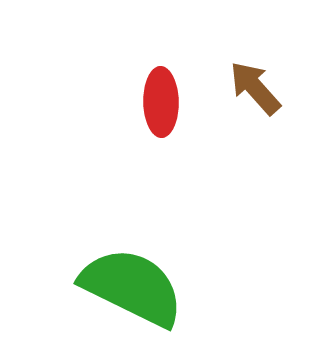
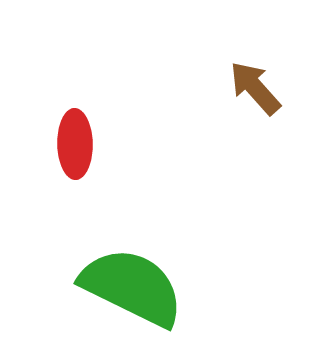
red ellipse: moved 86 px left, 42 px down
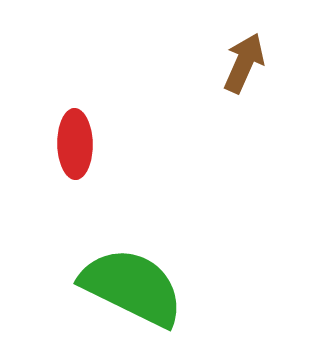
brown arrow: moved 11 px left, 25 px up; rotated 66 degrees clockwise
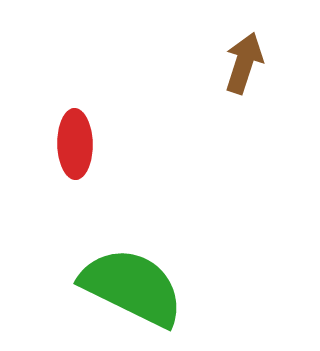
brown arrow: rotated 6 degrees counterclockwise
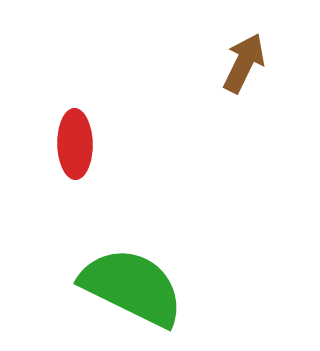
brown arrow: rotated 8 degrees clockwise
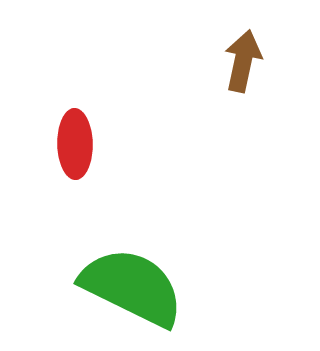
brown arrow: moved 1 px left, 2 px up; rotated 14 degrees counterclockwise
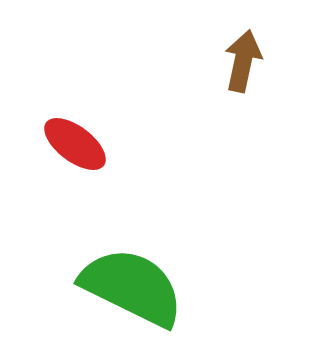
red ellipse: rotated 52 degrees counterclockwise
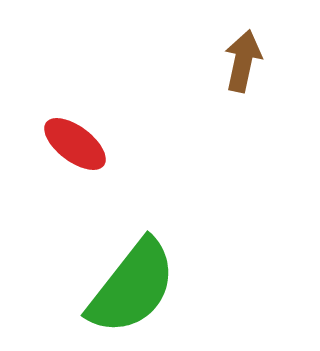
green semicircle: rotated 102 degrees clockwise
